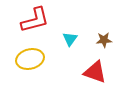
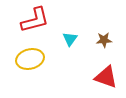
red triangle: moved 11 px right, 5 px down
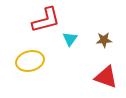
red L-shape: moved 11 px right
yellow ellipse: moved 2 px down
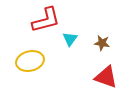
brown star: moved 2 px left, 3 px down; rotated 14 degrees clockwise
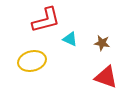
cyan triangle: rotated 42 degrees counterclockwise
yellow ellipse: moved 2 px right
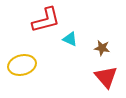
brown star: moved 5 px down
yellow ellipse: moved 10 px left, 4 px down
red triangle: rotated 30 degrees clockwise
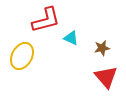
cyan triangle: moved 1 px right, 1 px up
brown star: rotated 21 degrees counterclockwise
yellow ellipse: moved 9 px up; rotated 48 degrees counterclockwise
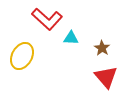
red L-shape: moved 1 px right, 1 px up; rotated 56 degrees clockwise
cyan triangle: rotated 21 degrees counterclockwise
brown star: rotated 28 degrees counterclockwise
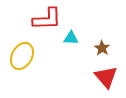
red L-shape: rotated 44 degrees counterclockwise
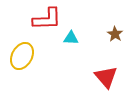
brown star: moved 13 px right, 14 px up
